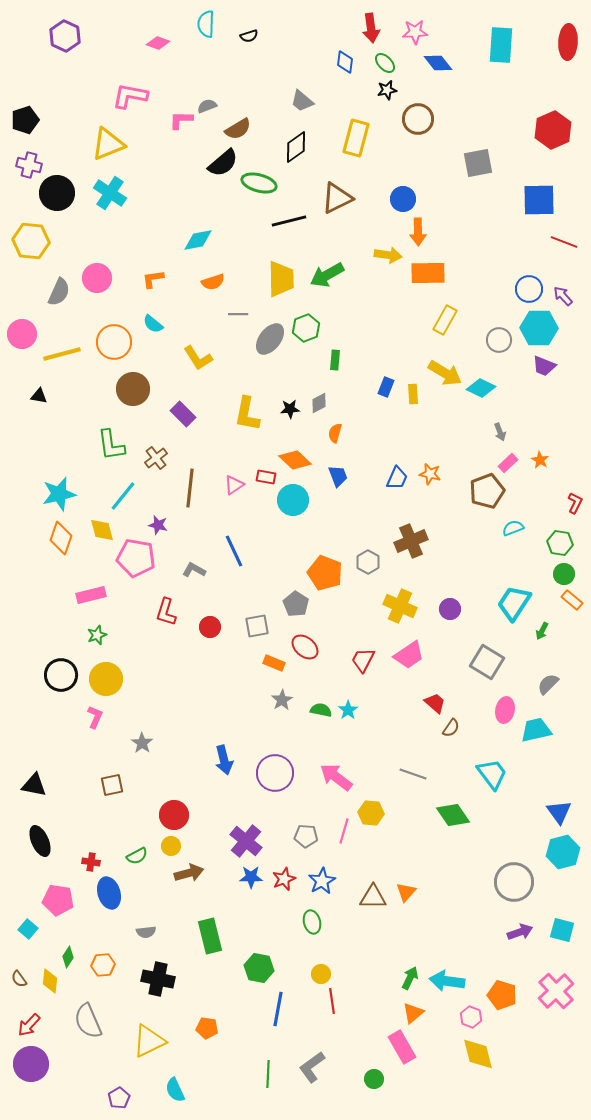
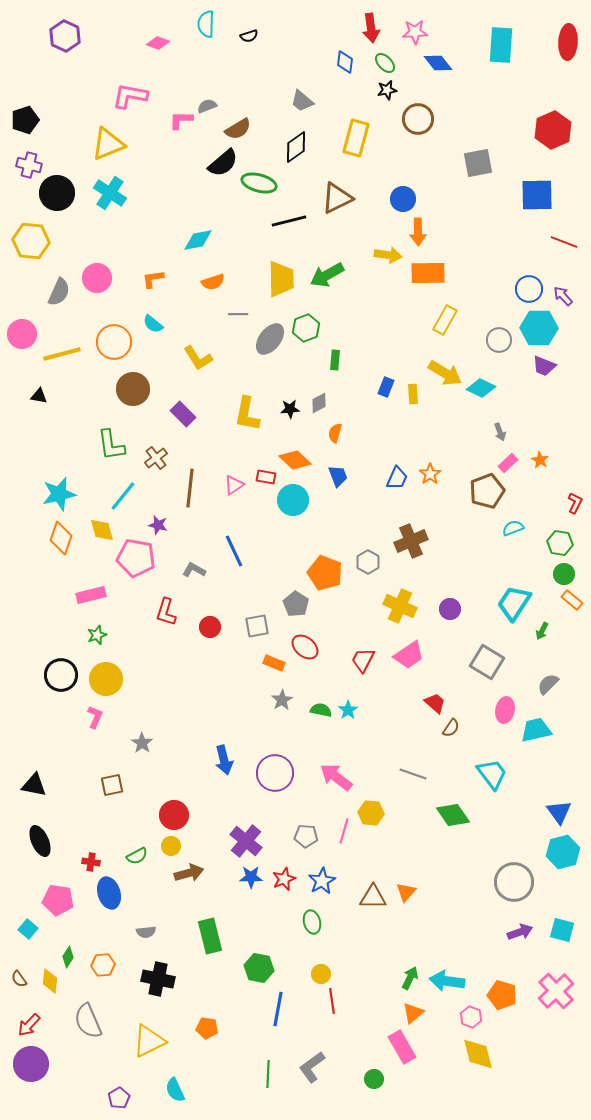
blue square at (539, 200): moved 2 px left, 5 px up
orange star at (430, 474): rotated 25 degrees clockwise
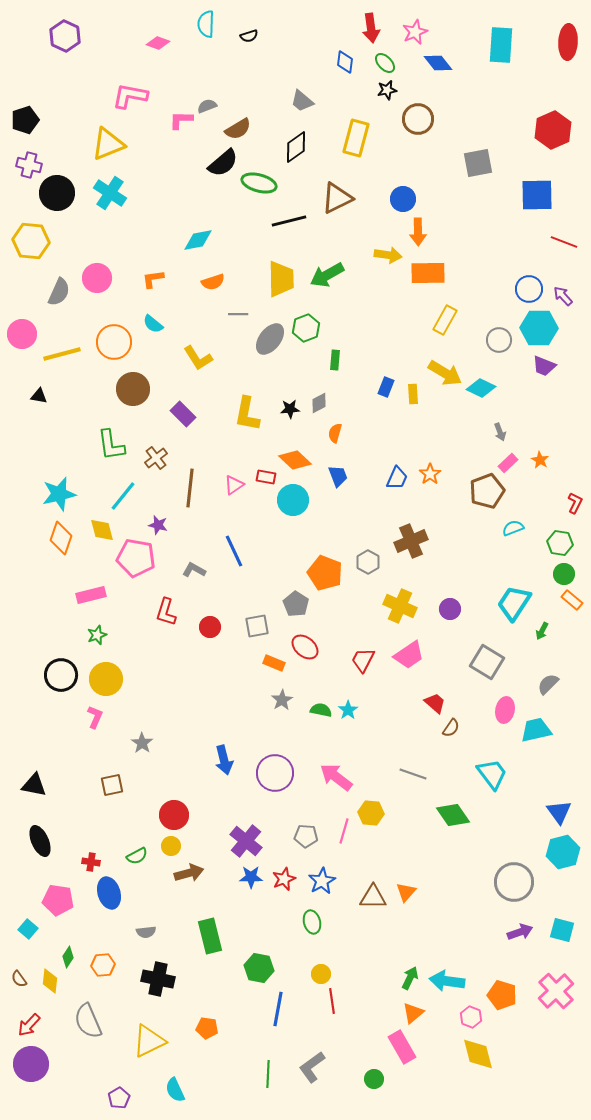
pink star at (415, 32): rotated 20 degrees counterclockwise
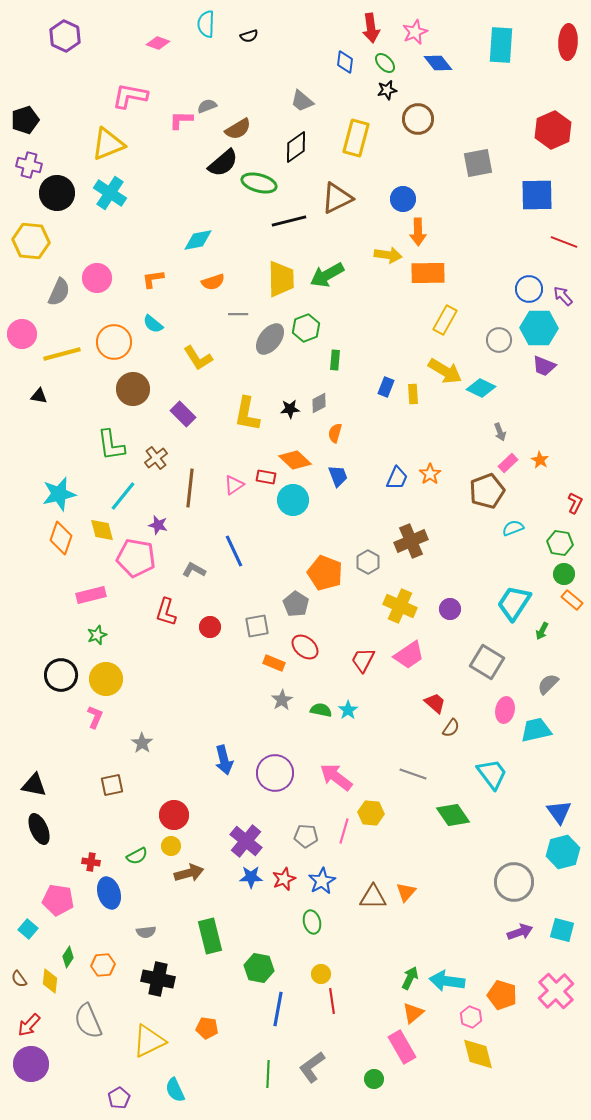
yellow arrow at (445, 373): moved 2 px up
black ellipse at (40, 841): moved 1 px left, 12 px up
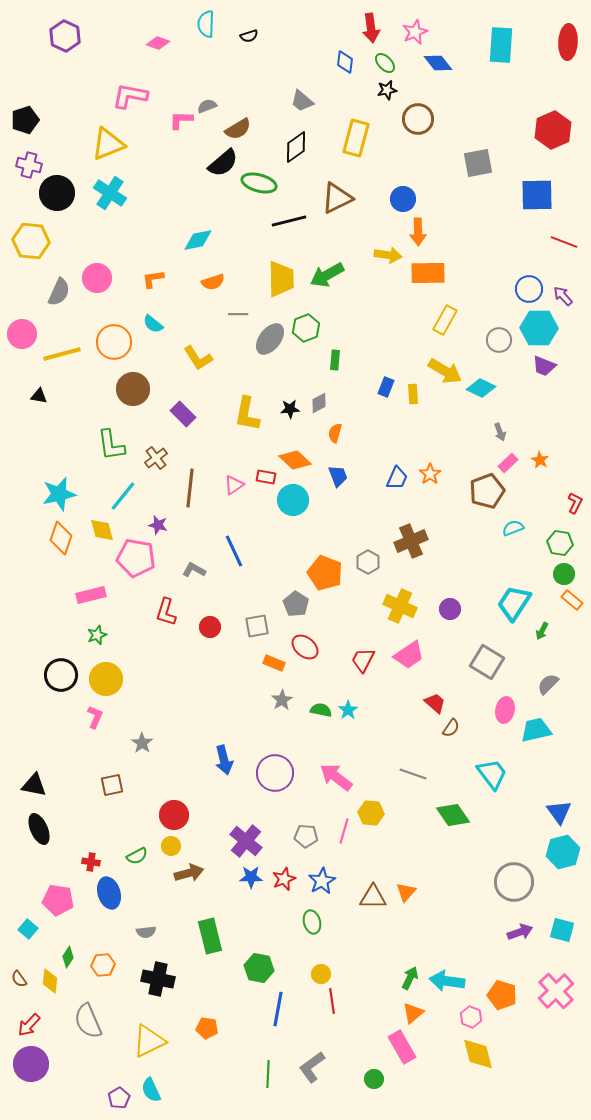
cyan semicircle at (175, 1090): moved 24 px left
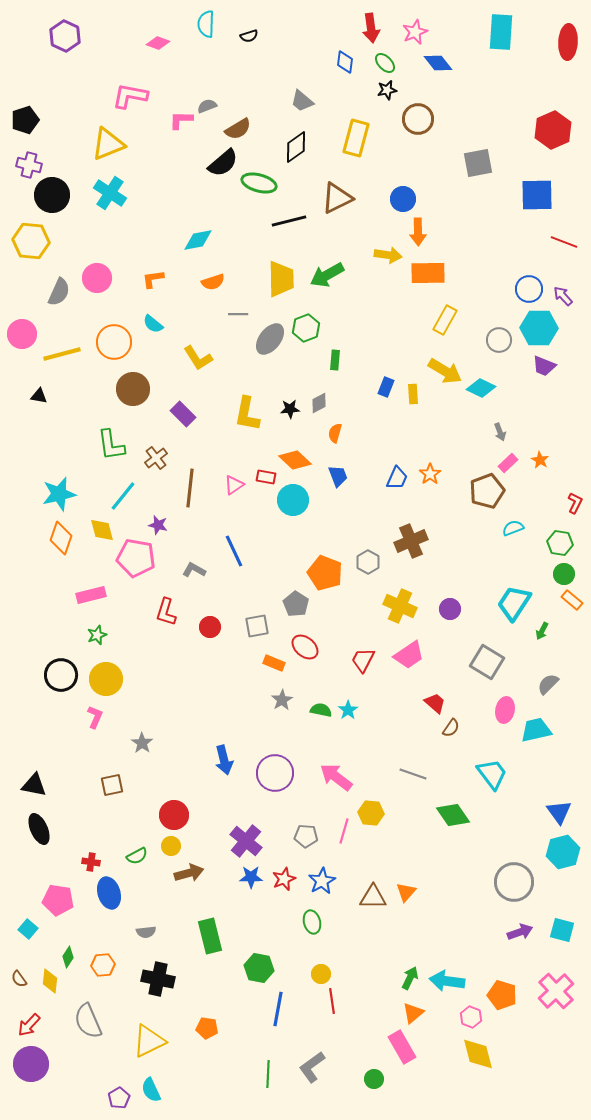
cyan rectangle at (501, 45): moved 13 px up
black circle at (57, 193): moved 5 px left, 2 px down
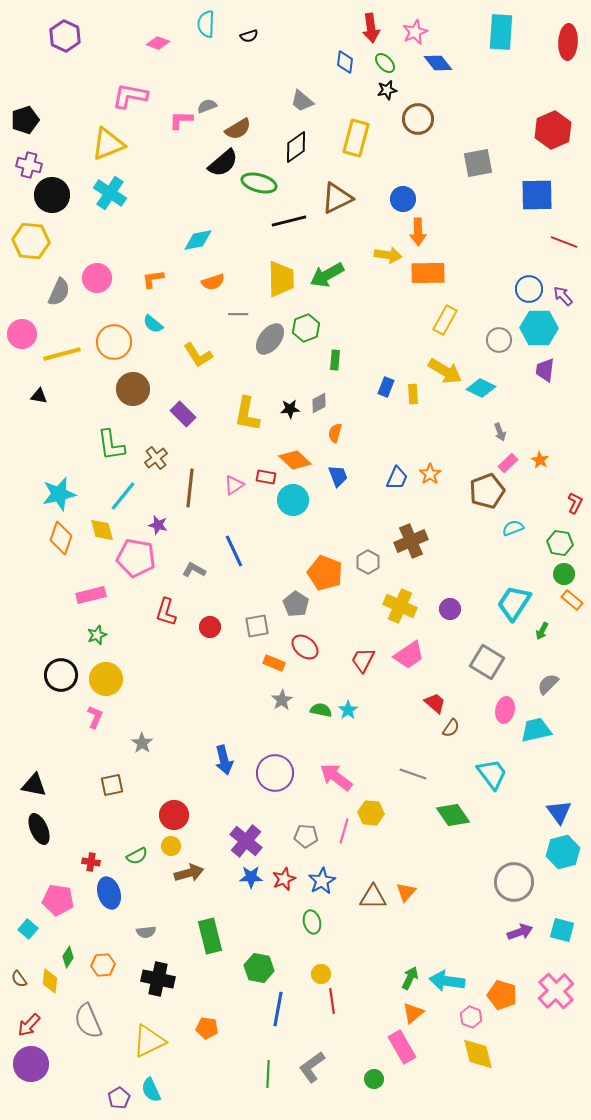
yellow L-shape at (198, 358): moved 3 px up
purple trapezoid at (544, 366): moved 1 px right, 4 px down; rotated 75 degrees clockwise
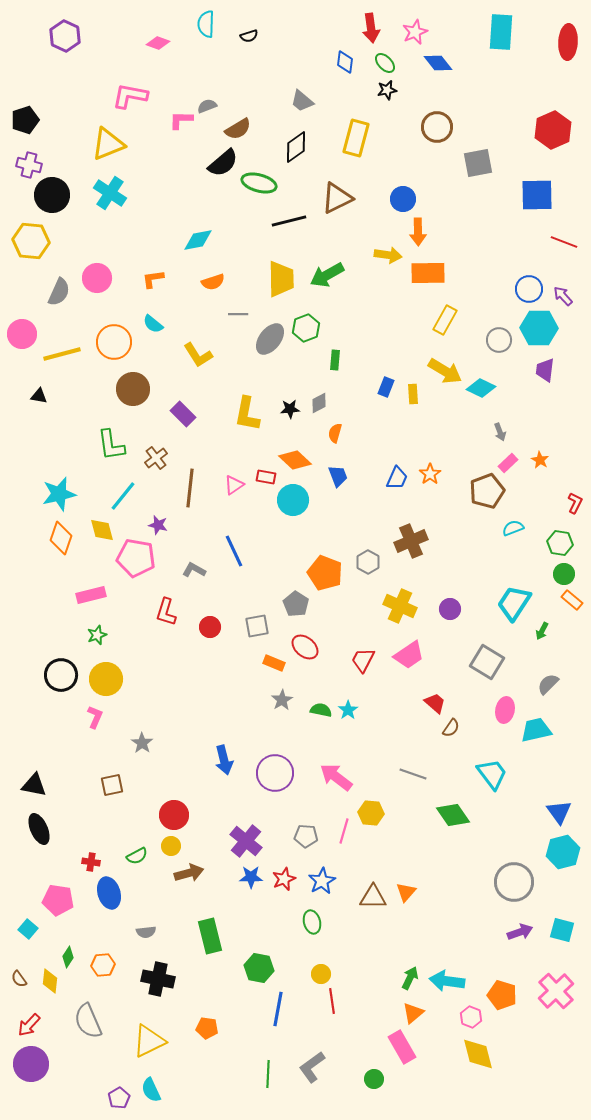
brown circle at (418, 119): moved 19 px right, 8 px down
